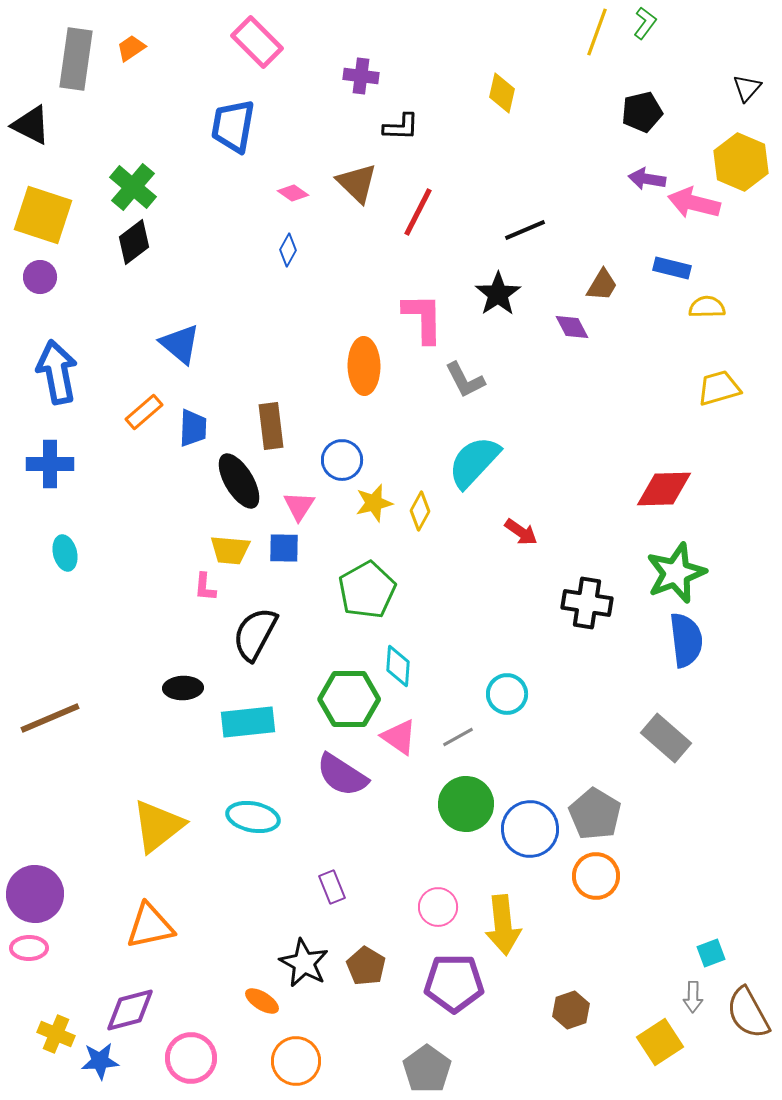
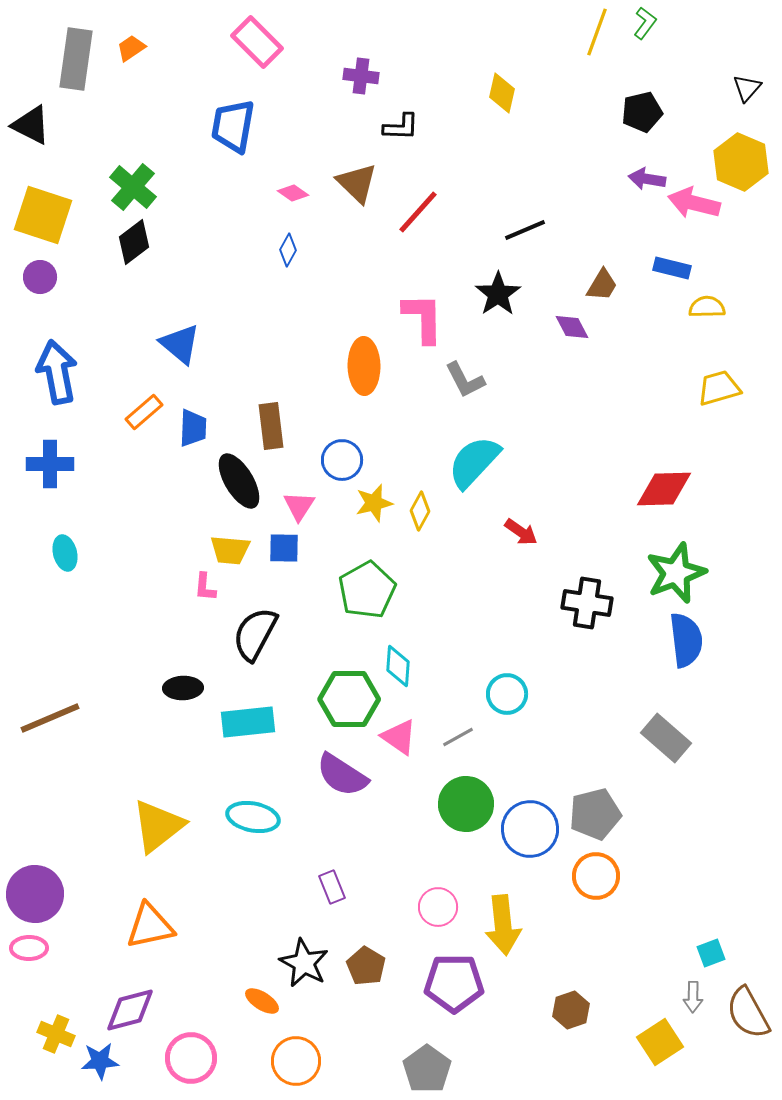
red line at (418, 212): rotated 15 degrees clockwise
gray pentagon at (595, 814): rotated 27 degrees clockwise
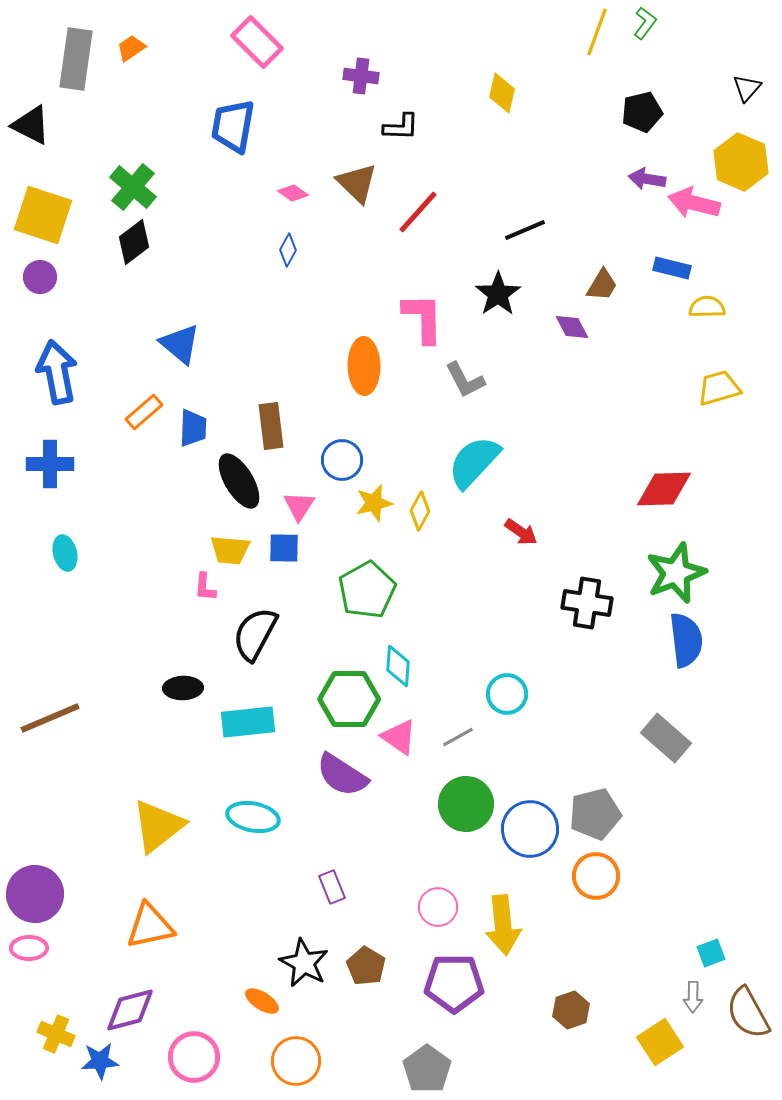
pink circle at (191, 1058): moved 3 px right, 1 px up
